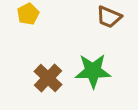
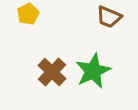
green star: rotated 24 degrees counterclockwise
brown cross: moved 4 px right, 6 px up
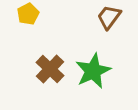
brown trapezoid: rotated 104 degrees clockwise
brown cross: moved 2 px left, 3 px up
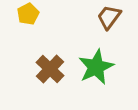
green star: moved 3 px right, 4 px up
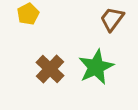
brown trapezoid: moved 3 px right, 2 px down
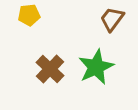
yellow pentagon: moved 1 px right, 1 px down; rotated 20 degrees clockwise
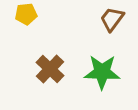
yellow pentagon: moved 3 px left, 1 px up
green star: moved 6 px right, 5 px down; rotated 27 degrees clockwise
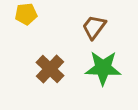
brown trapezoid: moved 18 px left, 8 px down
green star: moved 1 px right, 4 px up
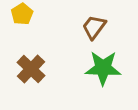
yellow pentagon: moved 4 px left; rotated 25 degrees counterclockwise
brown cross: moved 19 px left
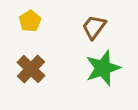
yellow pentagon: moved 8 px right, 7 px down
green star: rotated 21 degrees counterclockwise
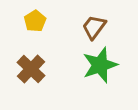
yellow pentagon: moved 5 px right
green star: moved 3 px left, 3 px up
